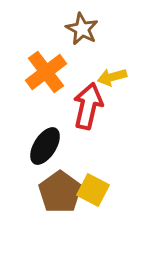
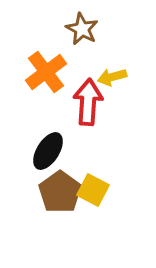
red arrow: moved 4 px up; rotated 9 degrees counterclockwise
black ellipse: moved 3 px right, 5 px down
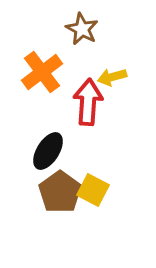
orange cross: moved 4 px left
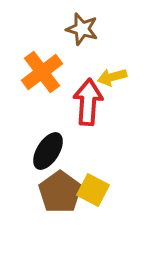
brown star: rotated 12 degrees counterclockwise
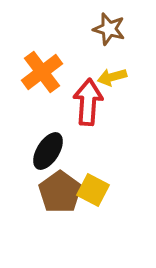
brown star: moved 27 px right
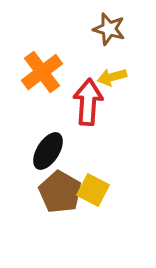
brown pentagon: rotated 6 degrees counterclockwise
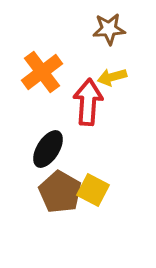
brown star: rotated 20 degrees counterclockwise
black ellipse: moved 2 px up
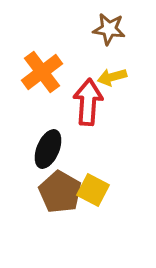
brown star: rotated 12 degrees clockwise
black ellipse: rotated 9 degrees counterclockwise
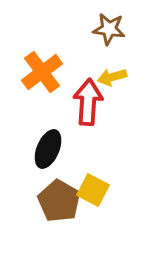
brown pentagon: moved 1 px left, 9 px down
